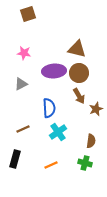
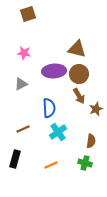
brown circle: moved 1 px down
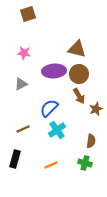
blue semicircle: rotated 132 degrees counterclockwise
cyan cross: moved 1 px left, 2 px up
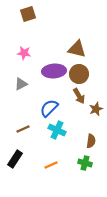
cyan cross: rotated 30 degrees counterclockwise
black rectangle: rotated 18 degrees clockwise
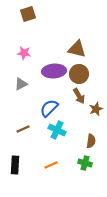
black rectangle: moved 6 px down; rotated 30 degrees counterclockwise
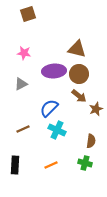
brown arrow: rotated 21 degrees counterclockwise
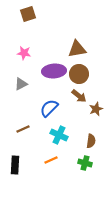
brown triangle: rotated 24 degrees counterclockwise
cyan cross: moved 2 px right, 5 px down
orange line: moved 5 px up
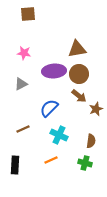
brown square: rotated 14 degrees clockwise
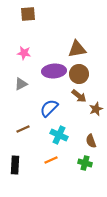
brown semicircle: rotated 152 degrees clockwise
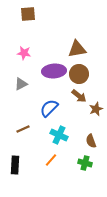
orange line: rotated 24 degrees counterclockwise
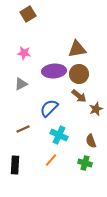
brown square: rotated 28 degrees counterclockwise
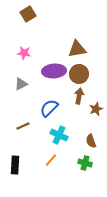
brown arrow: rotated 119 degrees counterclockwise
brown line: moved 3 px up
